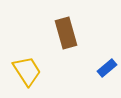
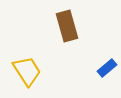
brown rectangle: moved 1 px right, 7 px up
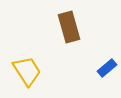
brown rectangle: moved 2 px right, 1 px down
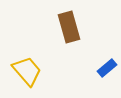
yellow trapezoid: rotated 8 degrees counterclockwise
